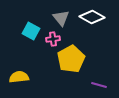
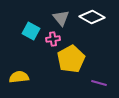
purple line: moved 2 px up
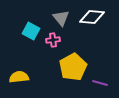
white diamond: rotated 25 degrees counterclockwise
pink cross: moved 1 px down
yellow pentagon: moved 2 px right, 8 px down
purple line: moved 1 px right
